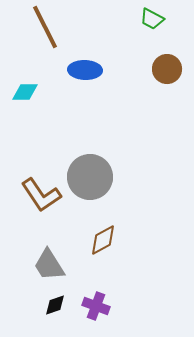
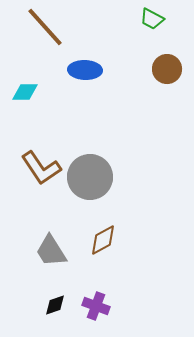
brown line: rotated 15 degrees counterclockwise
brown L-shape: moved 27 px up
gray trapezoid: moved 2 px right, 14 px up
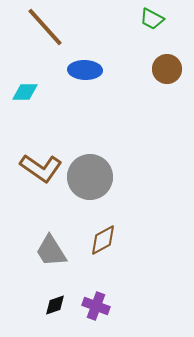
brown L-shape: rotated 21 degrees counterclockwise
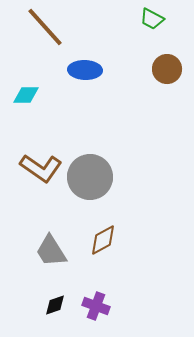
cyan diamond: moved 1 px right, 3 px down
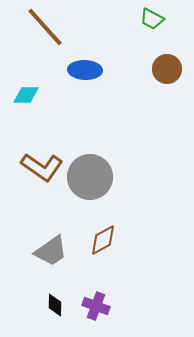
brown L-shape: moved 1 px right, 1 px up
gray trapezoid: rotated 93 degrees counterclockwise
black diamond: rotated 70 degrees counterclockwise
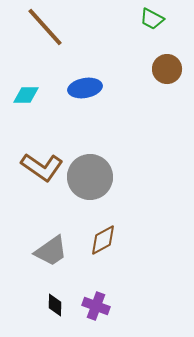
blue ellipse: moved 18 px down; rotated 12 degrees counterclockwise
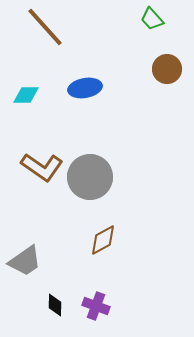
green trapezoid: rotated 20 degrees clockwise
gray trapezoid: moved 26 px left, 10 px down
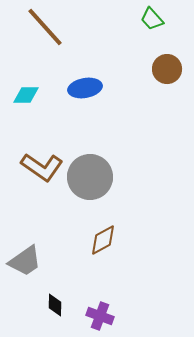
purple cross: moved 4 px right, 10 px down
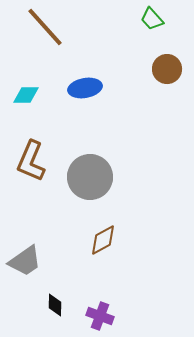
brown L-shape: moved 11 px left, 6 px up; rotated 78 degrees clockwise
